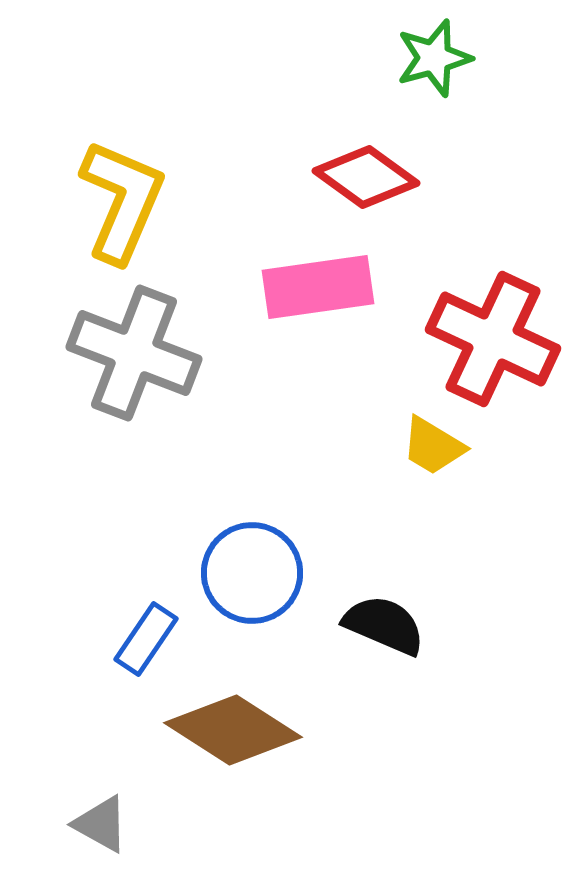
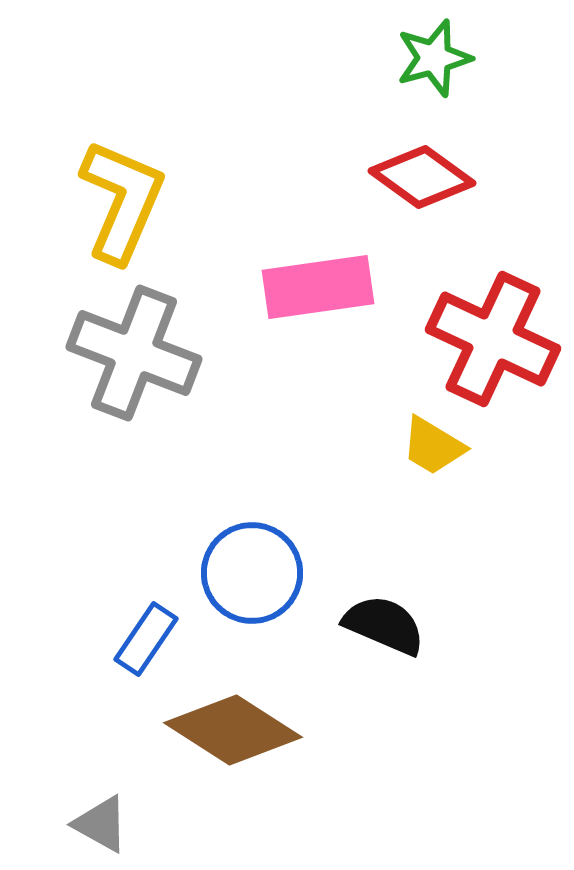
red diamond: moved 56 px right
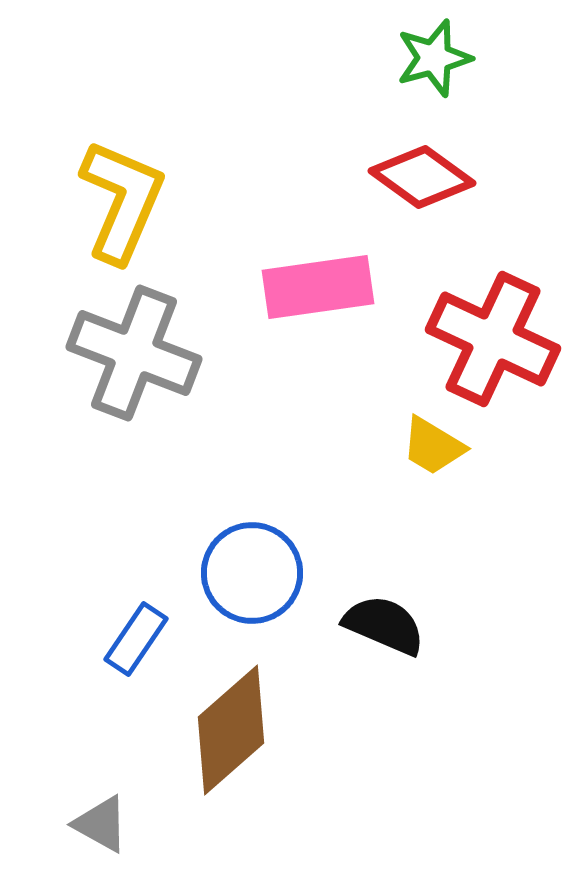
blue rectangle: moved 10 px left
brown diamond: moved 2 px left; rotated 74 degrees counterclockwise
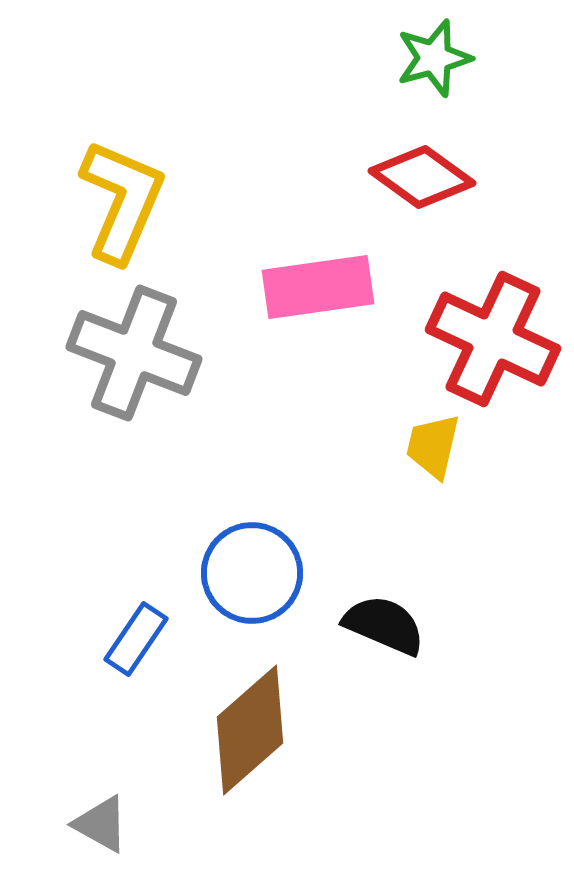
yellow trapezoid: rotated 72 degrees clockwise
brown diamond: moved 19 px right
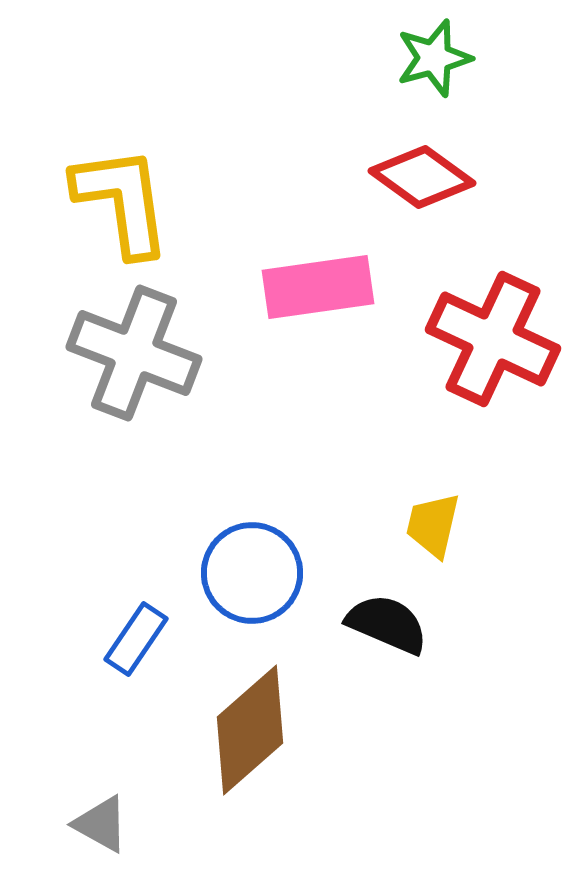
yellow L-shape: rotated 31 degrees counterclockwise
yellow trapezoid: moved 79 px down
black semicircle: moved 3 px right, 1 px up
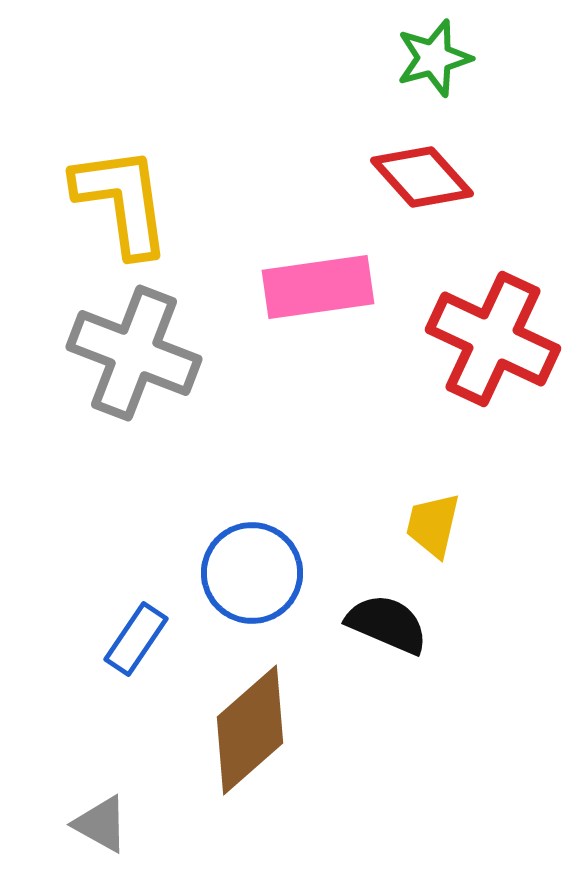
red diamond: rotated 12 degrees clockwise
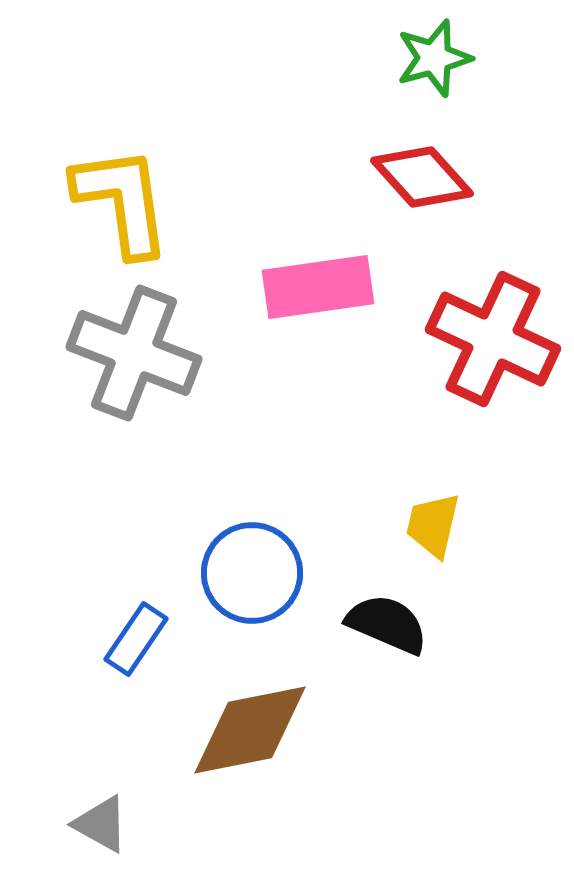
brown diamond: rotated 30 degrees clockwise
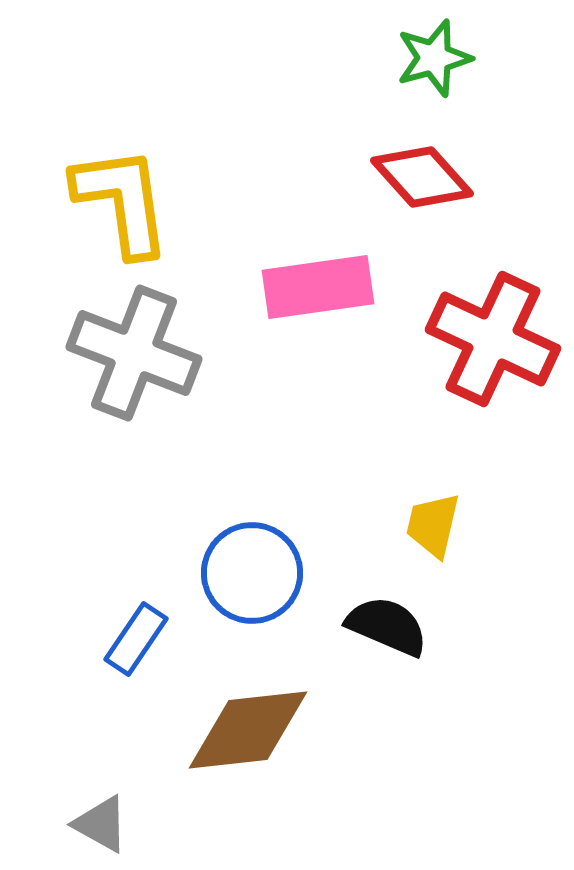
black semicircle: moved 2 px down
brown diamond: moved 2 px left; rotated 5 degrees clockwise
